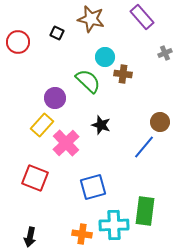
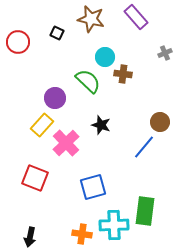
purple rectangle: moved 6 px left
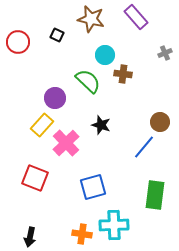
black square: moved 2 px down
cyan circle: moved 2 px up
green rectangle: moved 10 px right, 16 px up
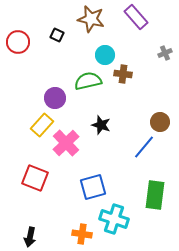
green semicircle: rotated 56 degrees counterclockwise
cyan cross: moved 6 px up; rotated 20 degrees clockwise
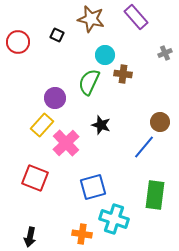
green semicircle: moved 1 px right, 1 px down; rotated 52 degrees counterclockwise
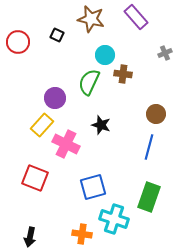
brown circle: moved 4 px left, 8 px up
pink cross: moved 1 px down; rotated 20 degrees counterclockwise
blue line: moved 5 px right; rotated 25 degrees counterclockwise
green rectangle: moved 6 px left, 2 px down; rotated 12 degrees clockwise
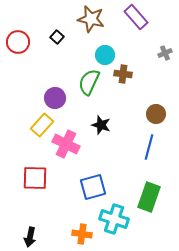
black square: moved 2 px down; rotated 16 degrees clockwise
red square: rotated 20 degrees counterclockwise
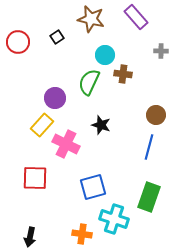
black square: rotated 16 degrees clockwise
gray cross: moved 4 px left, 2 px up; rotated 24 degrees clockwise
brown circle: moved 1 px down
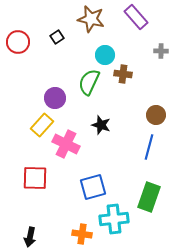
cyan cross: rotated 24 degrees counterclockwise
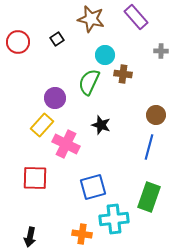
black square: moved 2 px down
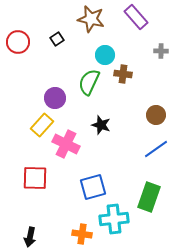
blue line: moved 7 px right, 2 px down; rotated 40 degrees clockwise
